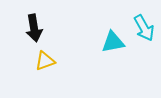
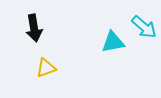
cyan arrow: moved 1 px up; rotated 20 degrees counterclockwise
yellow triangle: moved 1 px right, 7 px down
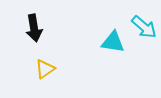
cyan triangle: rotated 20 degrees clockwise
yellow triangle: moved 1 px left, 1 px down; rotated 15 degrees counterclockwise
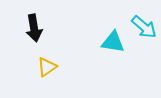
yellow triangle: moved 2 px right, 2 px up
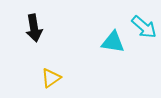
yellow triangle: moved 4 px right, 11 px down
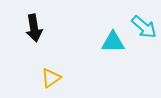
cyan triangle: rotated 10 degrees counterclockwise
